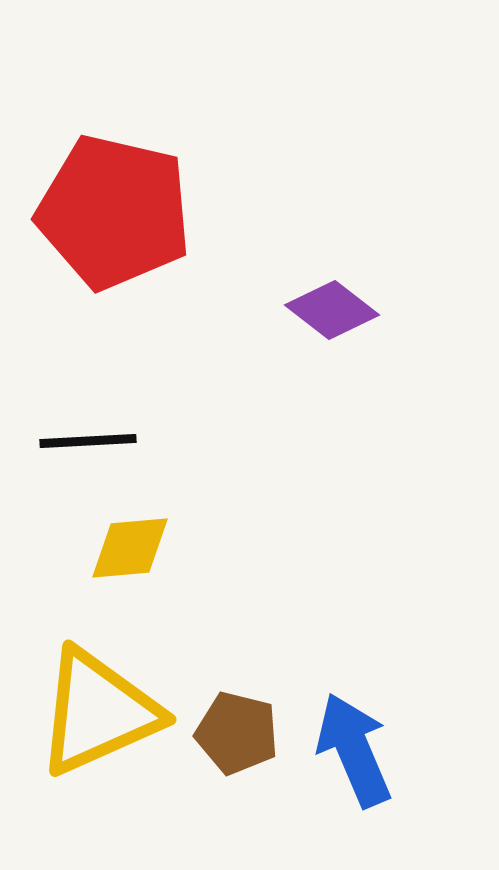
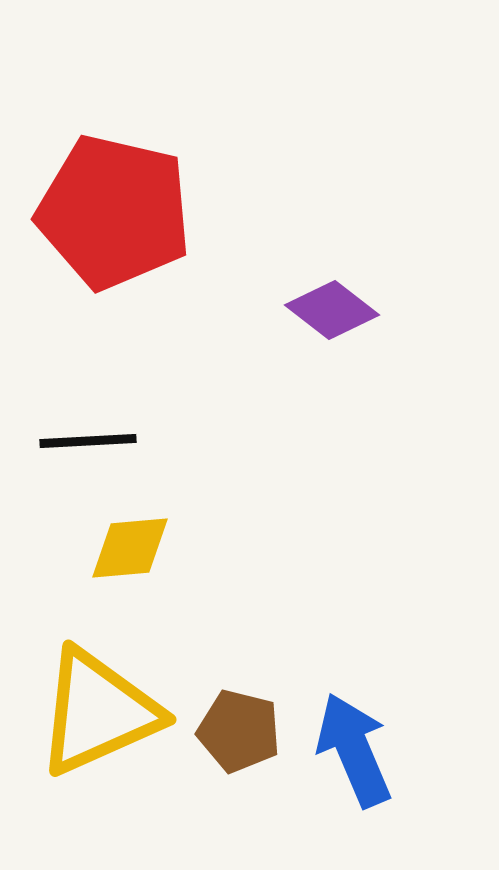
brown pentagon: moved 2 px right, 2 px up
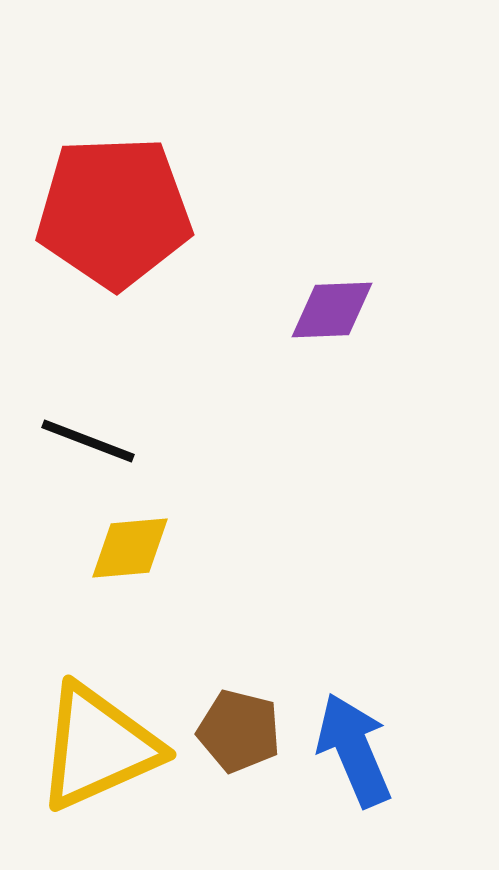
red pentagon: rotated 15 degrees counterclockwise
purple diamond: rotated 40 degrees counterclockwise
black line: rotated 24 degrees clockwise
yellow triangle: moved 35 px down
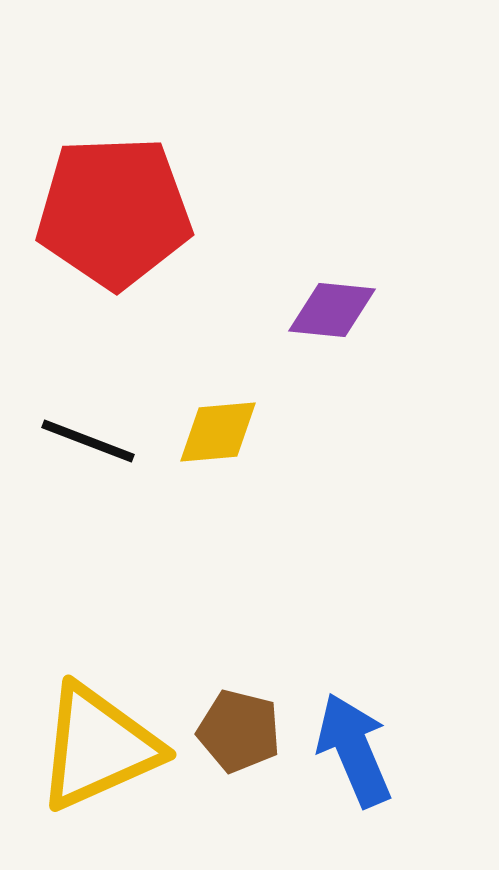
purple diamond: rotated 8 degrees clockwise
yellow diamond: moved 88 px right, 116 px up
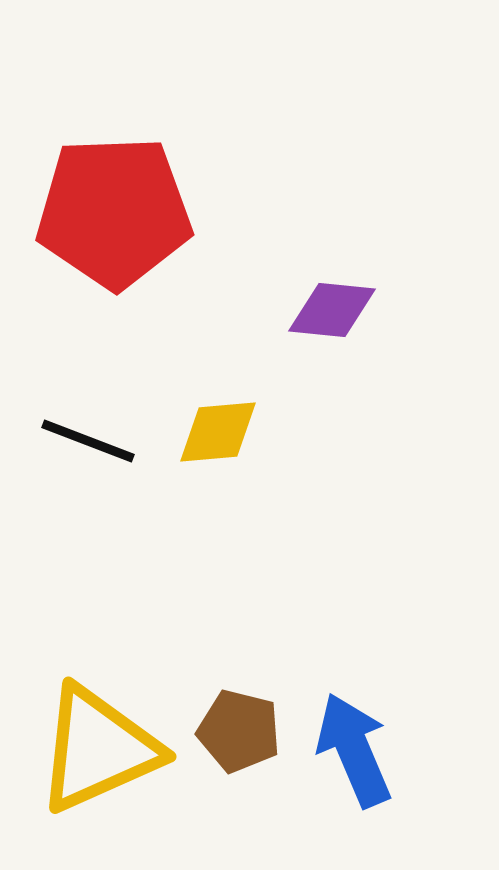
yellow triangle: moved 2 px down
